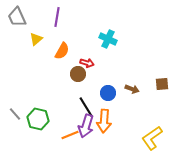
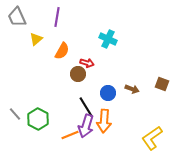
brown square: rotated 24 degrees clockwise
green hexagon: rotated 15 degrees clockwise
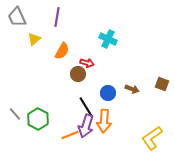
yellow triangle: moved 2 px left
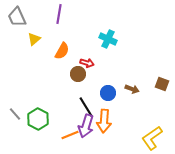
purple line: moved 2 px right, 3 px up
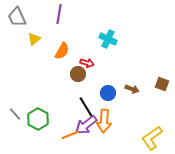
purple arrow: moved 1 px up; rotated 35 degrees clockwise
